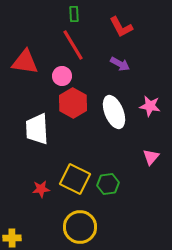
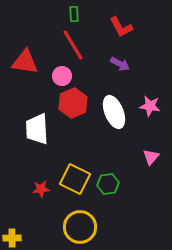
red hexagon: rotated 8 degrees clockwise
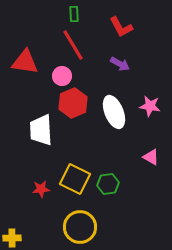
white trapezoid: moved 4 px right, 1 px down
pink triangle: rotated 42 degrees counterclockwise
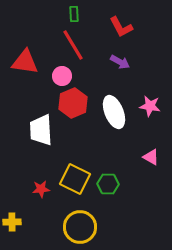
purple arrow: moved 2 px up
green hexagon: rotated 10 degrees clockwise
yellow cross: moved 16 px up
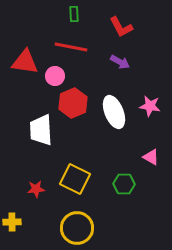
red line: moved 2 px left, 2 px down; rotated 48 degrees counterclockwise
pink circle: moved 7 px left
green hexagon: moved 16 px right
red star: moved 5 px left
yellow circle: moved 3 px left, 1 px down
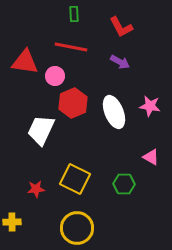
white trapezoid: rotated 28 degrees clockwise
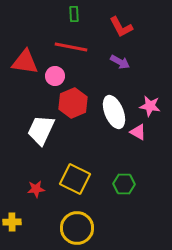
pink triangle: moved 13 px left, 25 px up
